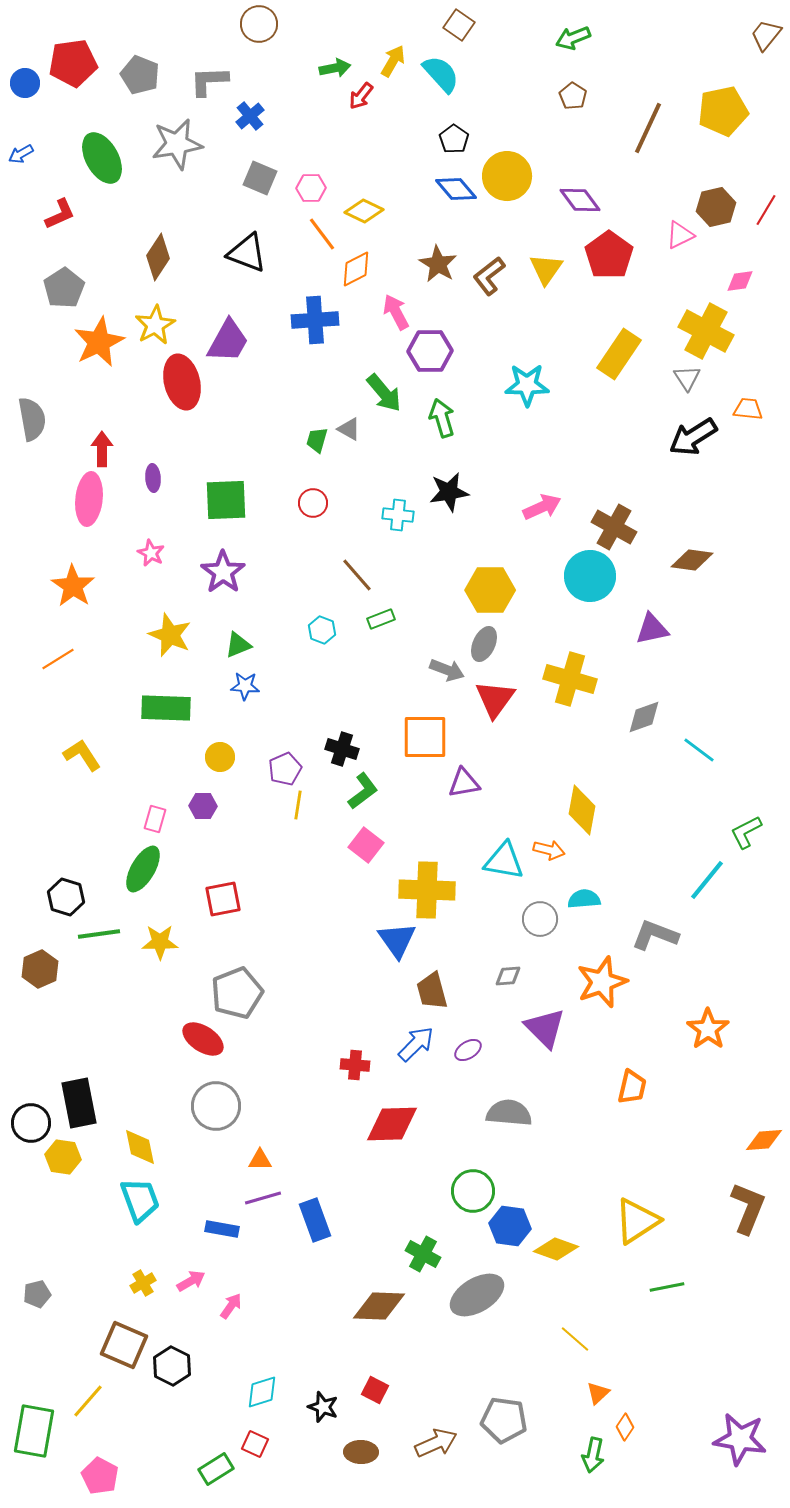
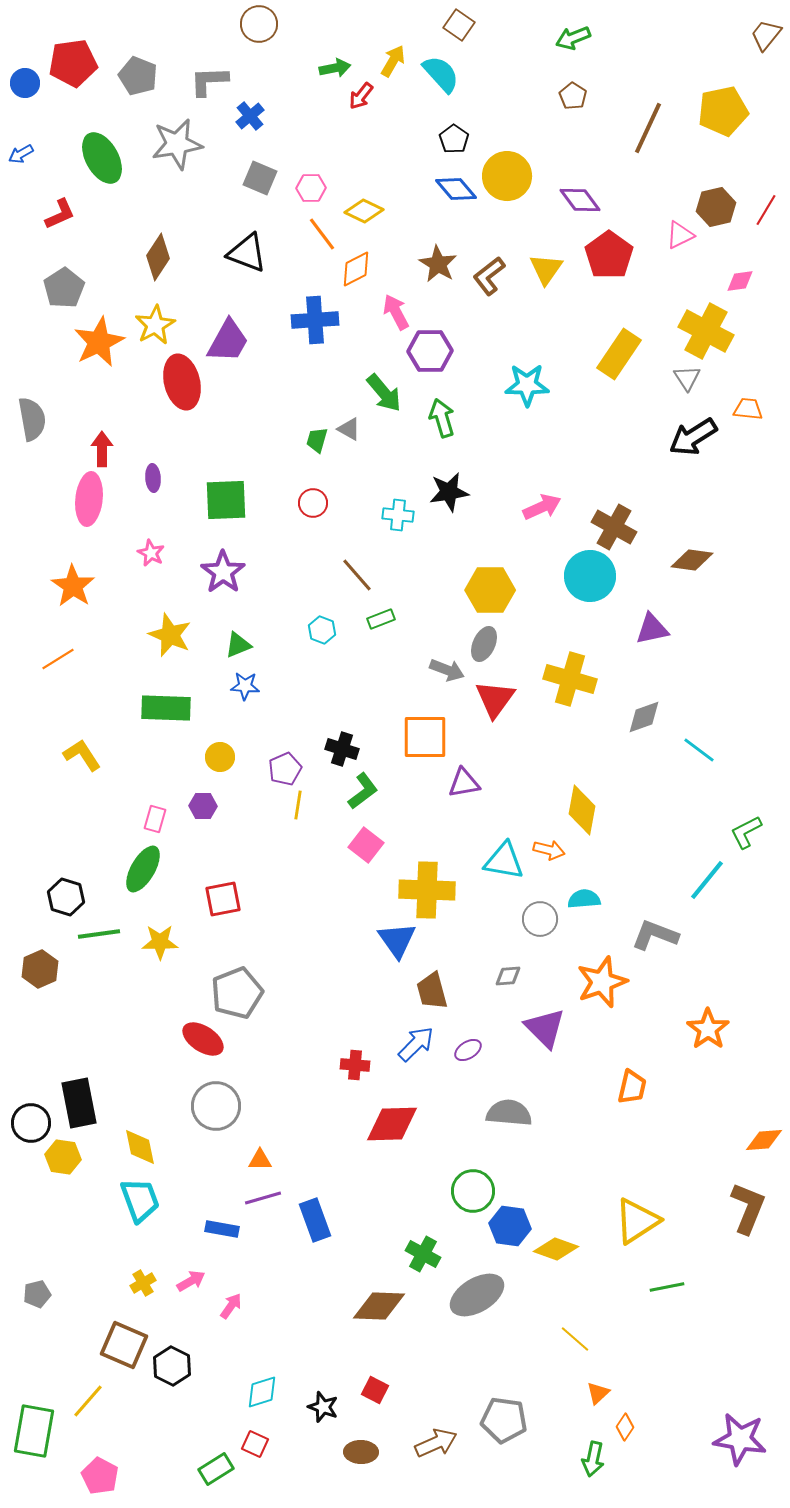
gray pentagon at (140, 75): moved 2 px left, 1 px down
green arrow at (593, 1455): moved 4 px down
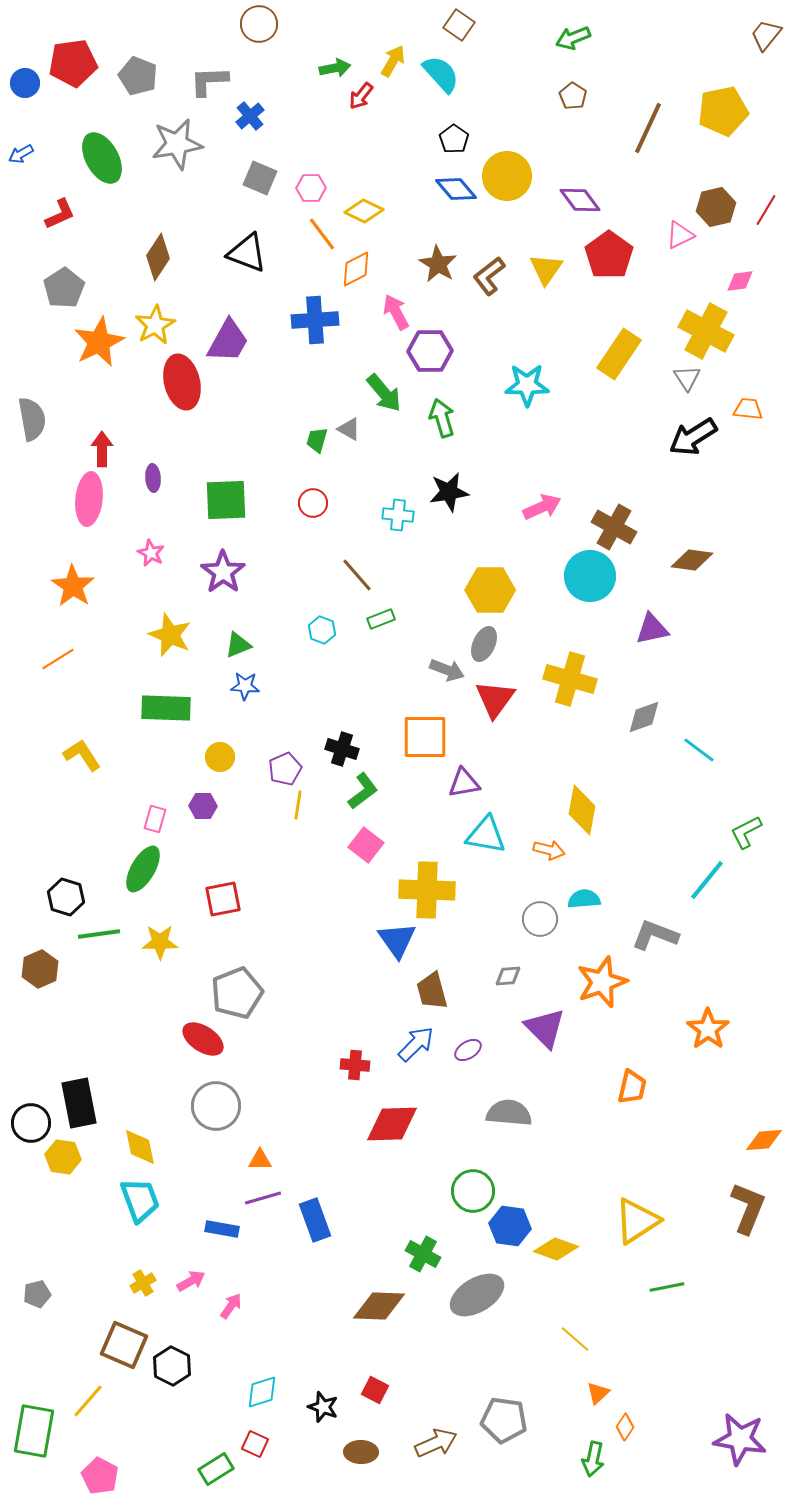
cyan triangle at (504, 861): moved 18 px left, 26 px up
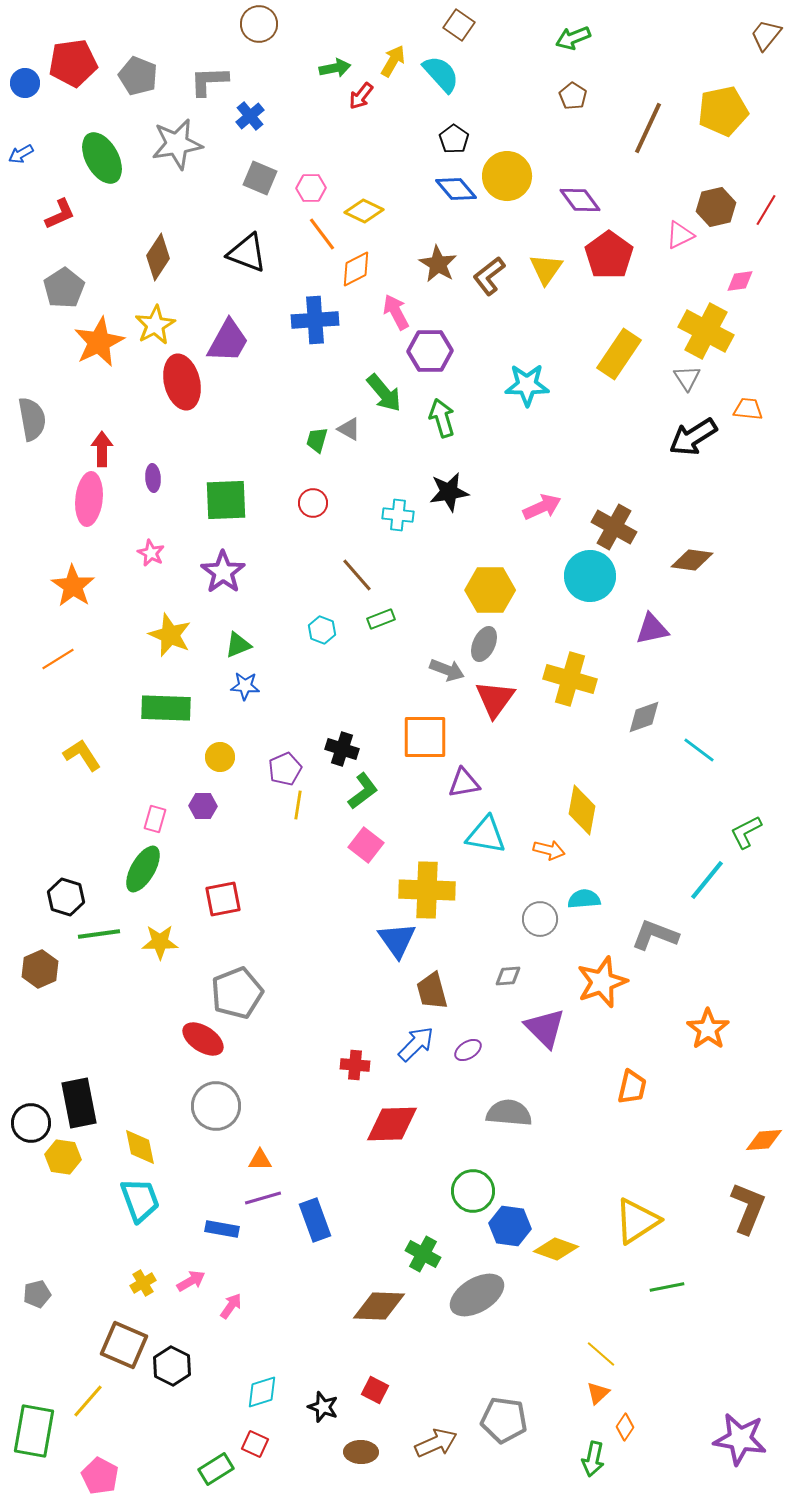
yellow line at (575, 1339): moved 26 px right, 15 px down
